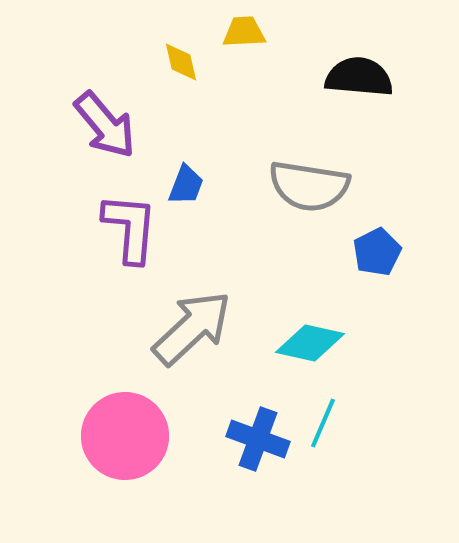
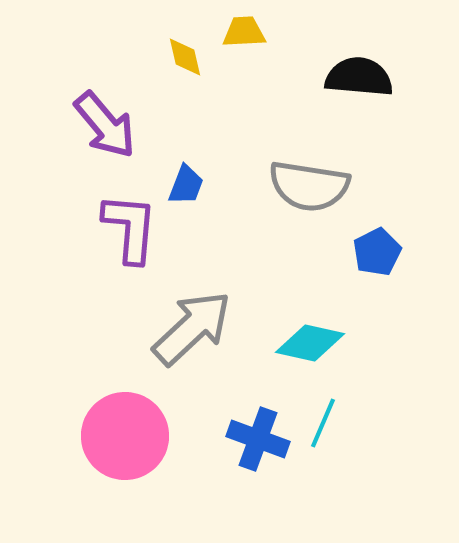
yellow diamond: moved 4 px right, 5 px up
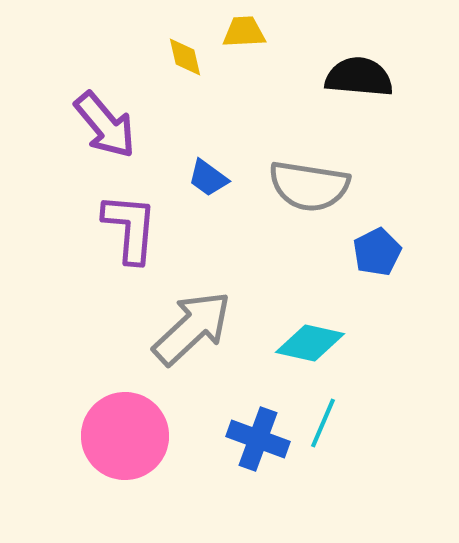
blue trapezoid: moved 22 px right, 7 px up; rotated 105 degrees clockwise
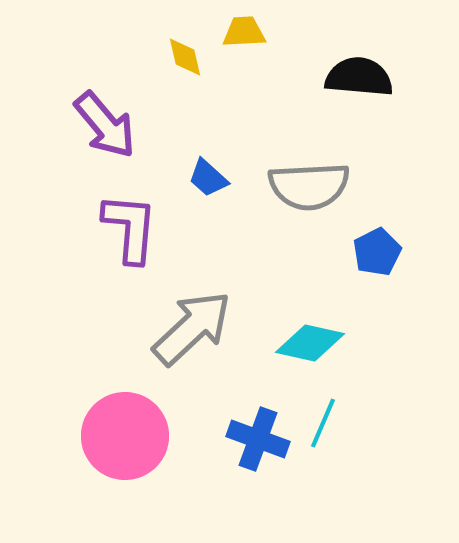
blue trapezoid: rotated 6 degrees clockwise
gray semicircle: rotated 12 degrees counterclockwise
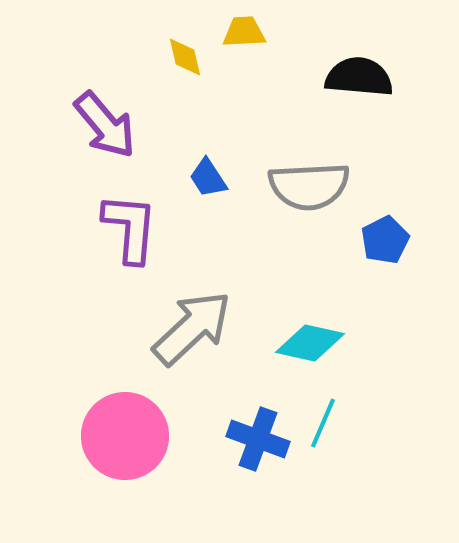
blue trapezoid: rotated 15 degrees clockwise
blue pentagon: moved 8 px right, 12 px up
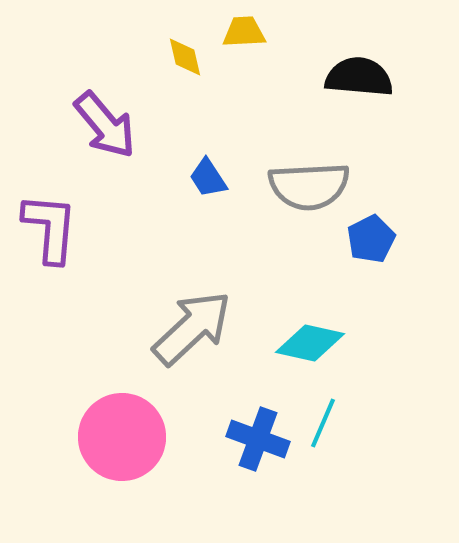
purple L-shape: moved 80 px left
blue pentagon: moved 14 px left, 1 px up
pink circle: moved 3 px left, 1 px down
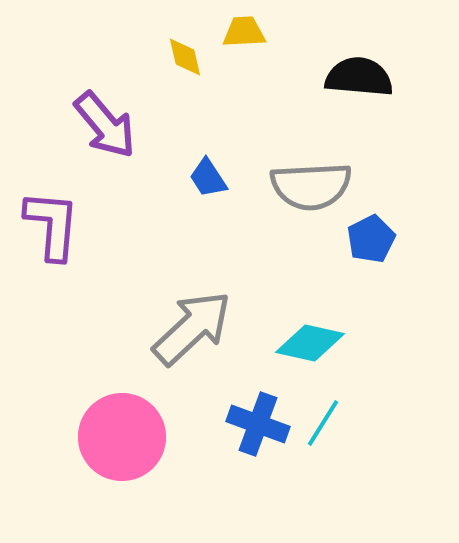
gray semicircle: moved 2 px right
purple L-shape: moved 2 px right, 3 px up
cyan line: rotated 9 degrees clockwise
blue cross: moved 15 px up
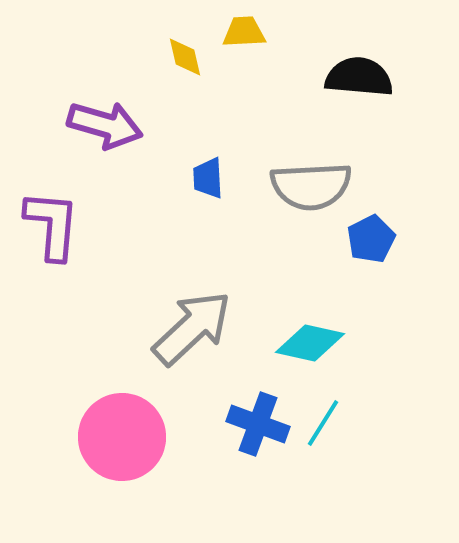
purple arrow: rotated 34 degrees counterclockwise
blue trapezoid: rotated 30 degrees clockwise
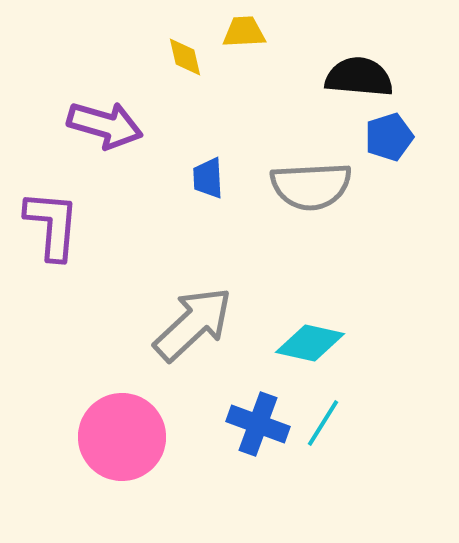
blue pentagon: moved 18 px right, 102 px up; rotated 9 degrees clockwise
gray arrow: moved 1 px right, 4 px up
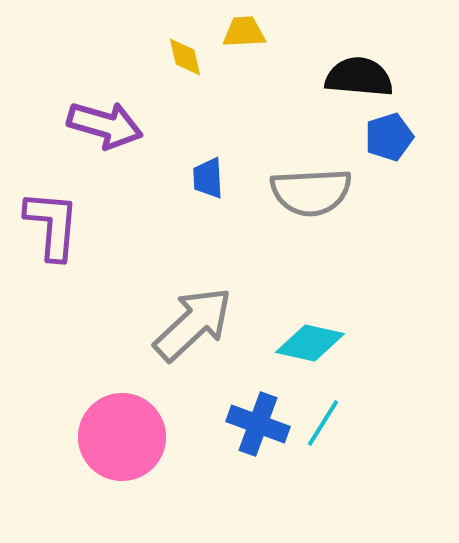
gray semicircle: moved 6 px down
